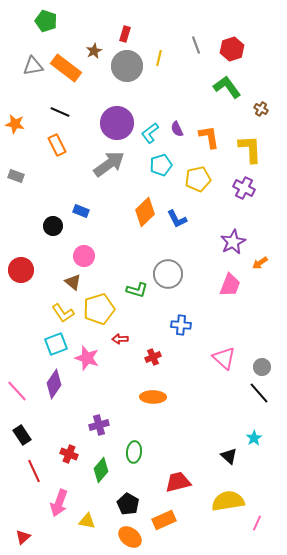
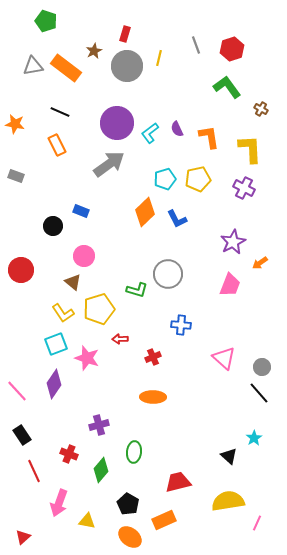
cyan pentagon at (161, 165): moved 4 px right, 14 px down
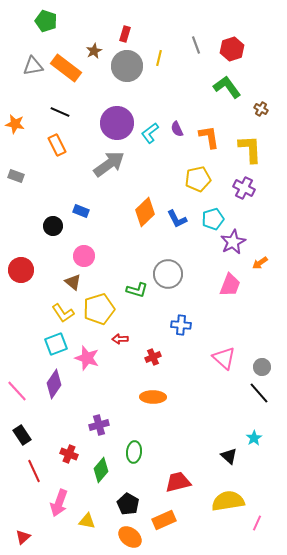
cyan pentagon at (165, 179): moved 48 px right, 40 px down
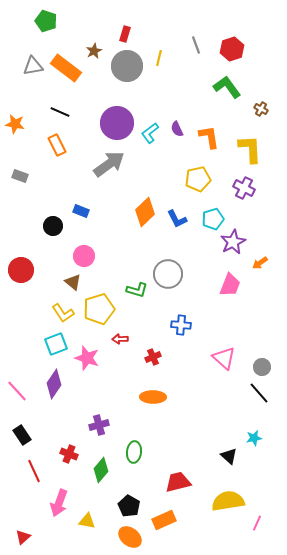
gray rectangle at (16, 176): moved 4 px right
cyan star at (254, 438): rotated 21 degrees clockwise
black pentagon at (128, 504): moved 1 px right, 2 px down
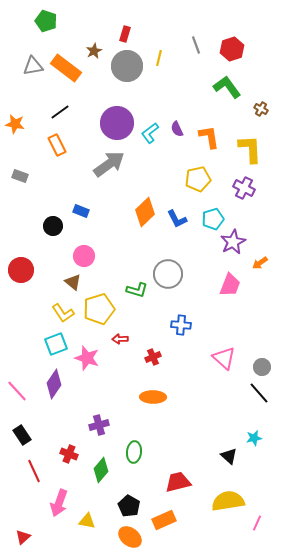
black line at (60, 112): rotated 60 degrees counterclockwise
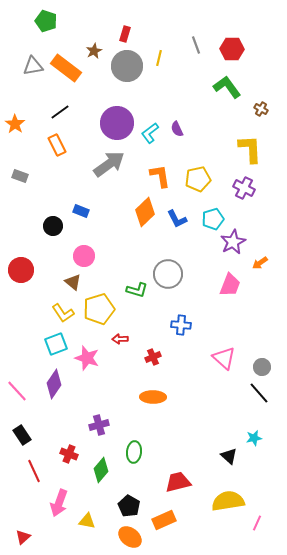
red hexagon at (232, 49): rotated 20 degrees clockwise
orange star at (15, 124): rotated 24 degrees clockwise
orange L-shape at (209, 137): moved 49 px left, 39 px down
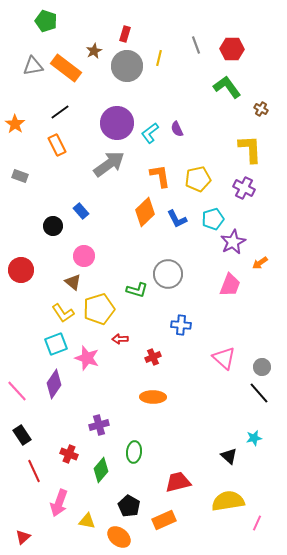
blue rectangle at (81, 211): rotated 28 degrees clockwise
orange ellipse at (130, 537): moved 11 px left
